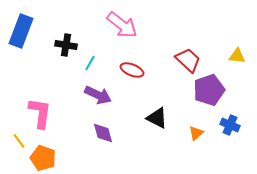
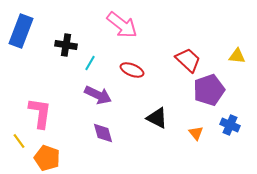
orange triangle: rotated 28 degrees counterclockwise
orange pentagon: moved 4 px right
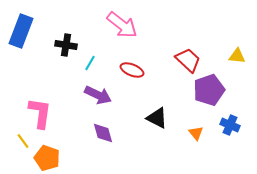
yellow line: moved 4 px right
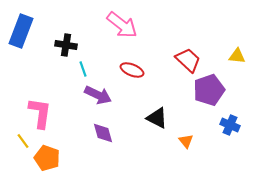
cyan line: moved 7 px left, 6 px down; rotated 49 degrees counterclockwise
orange triangle: moved 10 px left, 8 px down
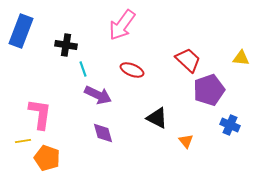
pink arrow: rotated 88 degrees clockwise
yellow triangle: moved 4 px right, 2 px down
pink L-shape: moved 1 px down
yellow line: rotated 63 degrees counterclockwise
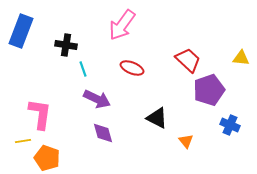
red ellipse: moved 2 px up
purple arrow: moved 1 px left, 4 px down
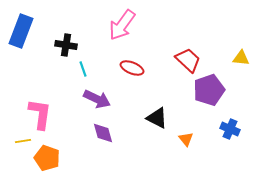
blue cross: moved 4 px down
orange triangle: moved 2 px up
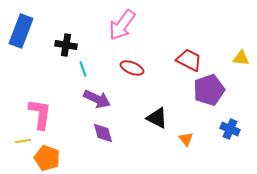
red trapezoid: moved 1 px right; rotated 16 degrees counterclockwise
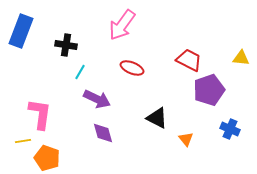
cyan line: moved 3 px left, 3 px down; rotated 49 degrees clockwise
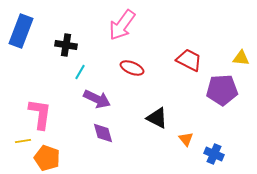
purple pentagon: moved 13 px right; rotated 16 degrees clockwise
blue cross: moved 16 px left, 25 px down
